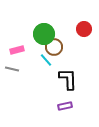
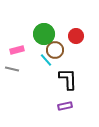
red circle: moved 8 px left, 7 px down
brown circle: moved 1 px right, 3 px down
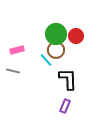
green circle: moved 12 px right
brown circle: moved 1 px right
gray line: moved 1 px right, 2 px down
purple rectangle: rotated 56 degrees counterclockwise
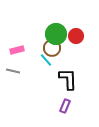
brown circle: moved 4 px left, 2 px up
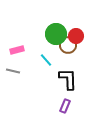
brown circle: moved 16 px right, 3 px up
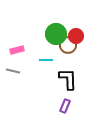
cyan line: rotated 48 degrees counterclockwise
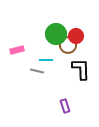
gray line: moved 24 px right
black L-shape: moved 13 px right, 10 px up
purple rectangle: rotated 40 degrees counterclockwise
